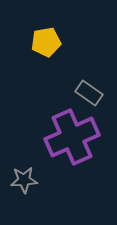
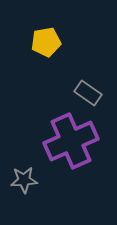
gray rectangle: moved 1 px left
purple cross: moved 1 px left, 4 px down
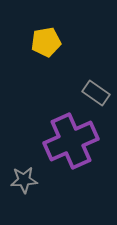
gray rectangle: moved 8 px right
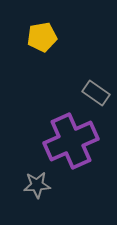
yellow pentagon: moved 4 px left, 5 px up
gray star: moved 13 px right, 5 px down
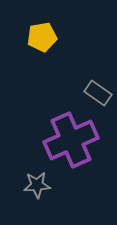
gray rectangle: moved 2 px right
purple cross: moved 1 px up
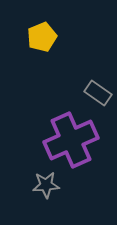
yellow pentagon: rotated 12 degrees counterclockwise
gray star: moved 9 px right
